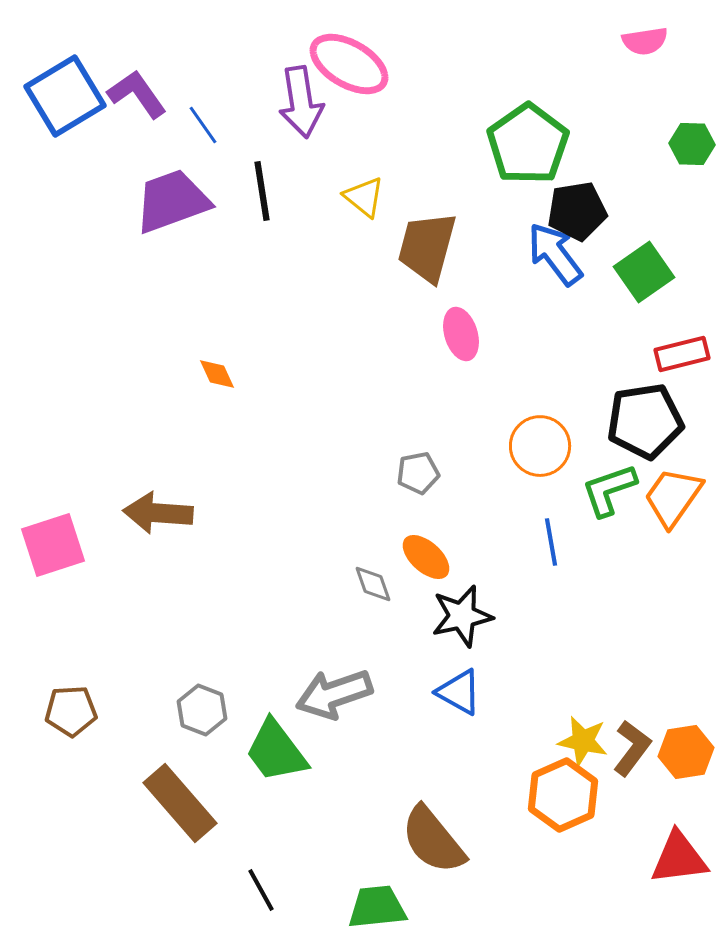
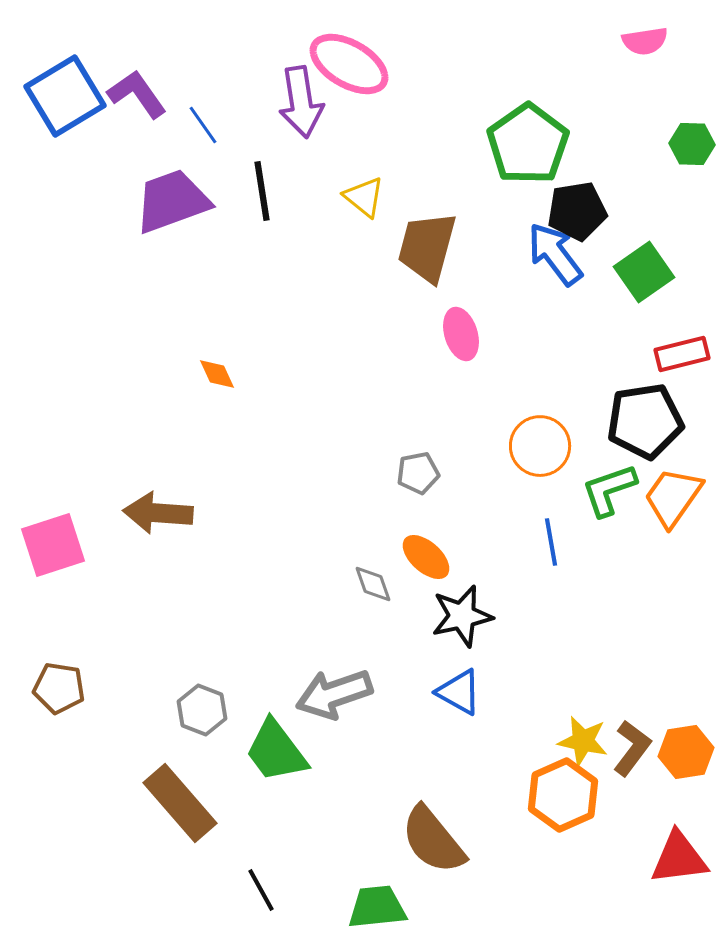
brown pentagon at (71, 711): moved 12 px left, 23 px up; rotated 12 degrees clockwise
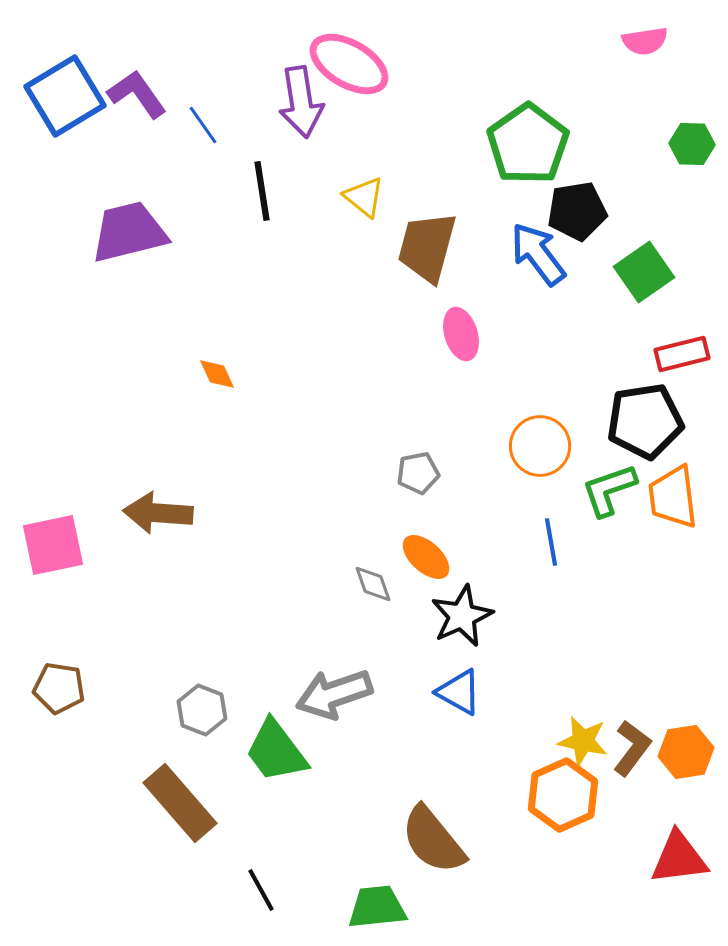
purple trapezoid at (172, 201): moved 43 px left, 31 px down; rotated 6 degrees clockwise
blue arrow at (555, 254): moved 17 px left
orange trapezoid at (673, 497): rotated 42 degrees counterclockwise
pink square at (53, 545): rotated 6 degrees clockwise
black star at (462, 616): rotated 12 degrees counterclockwise
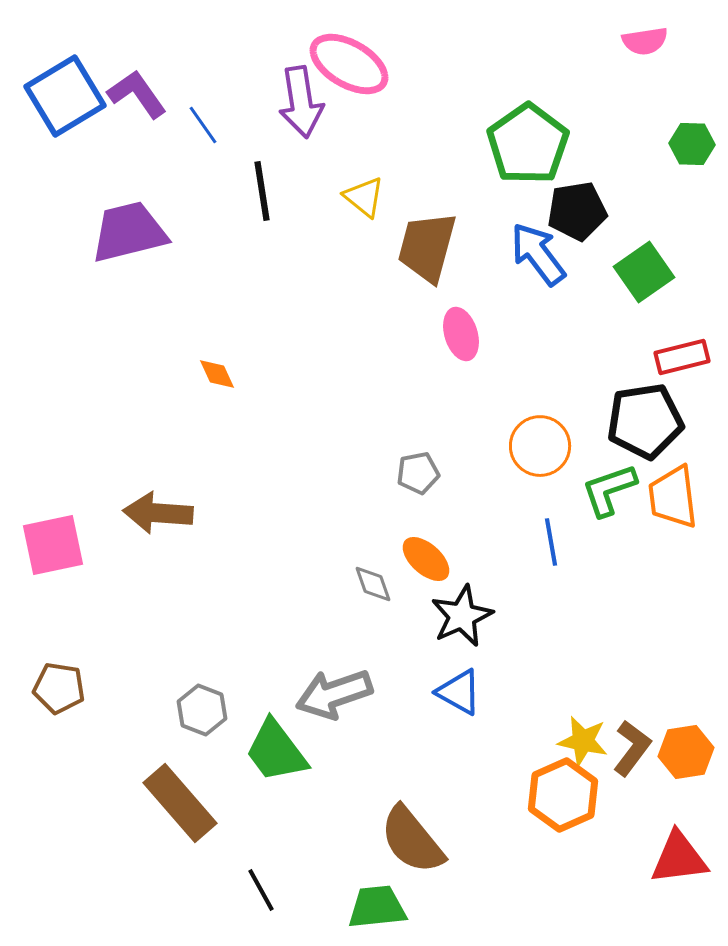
red rectangle at (682, 354): moved 3 px down
orange ellipse at (426, 557): moved 2 px down
brown semicircle at (433, 840): moved 21 px left
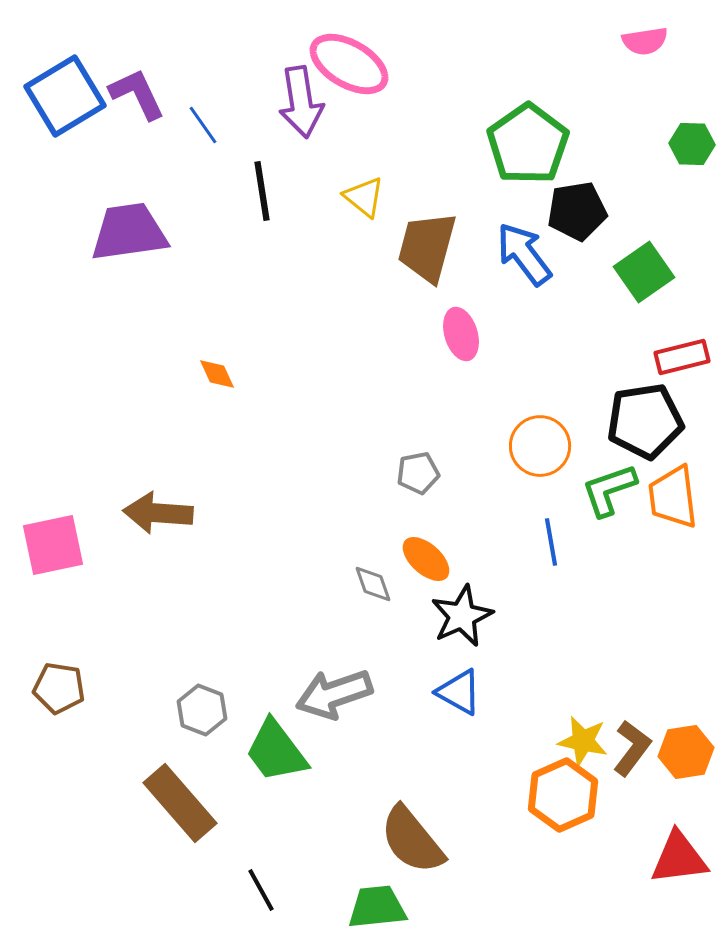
purple L-shape at (137, 94): rotated 10 degrees clockwise
purple trapezoid at (129, 232): rotated 6 degrees clockwise
blue arrow at (538, 254): moved 14 px left
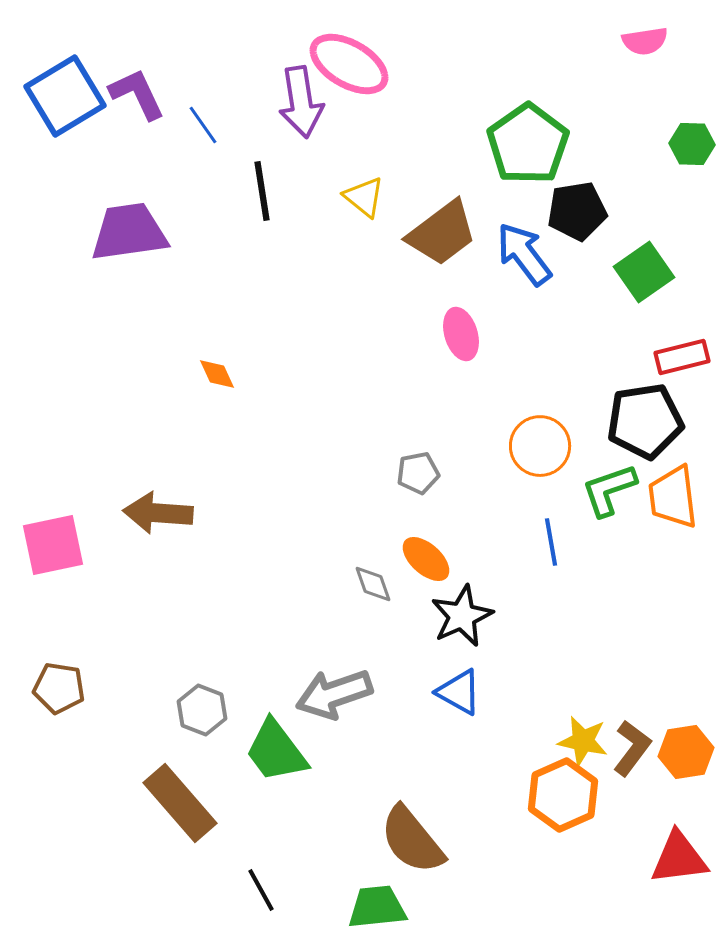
brown trapezoid at (427, 247): moved 15 px right, 14 px up; rotated 142 degrees counterclockwise
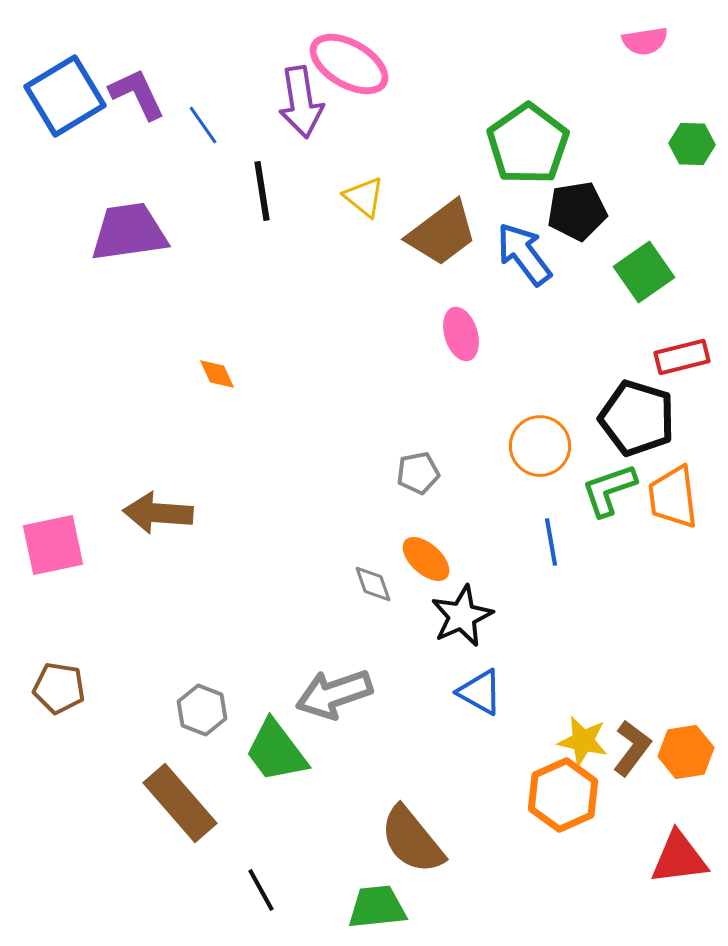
black pentagon at (645, 421): moved 8 px left, 3 px up; rotated 26 degrees clockwise
blue triangle at (459, 692): moved 21 px right
